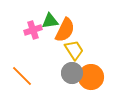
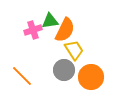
gray circle: moved 8 px left, 3 px up
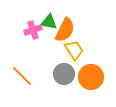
green triangle: moved 1 px left, 1 px down; rotated 18 degrees clockwise
gray circle: moved 4 px down
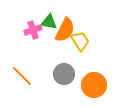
yellow trapezoid: moved 6 px right, 9 px up
orange circle: moved 3 px right, 8 px down
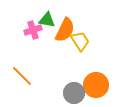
green triangle: moved 2 px left, 2 px up
gray circle: moved 10 px right, 19 px down
orange circle: moved 2 px right
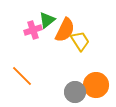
green triangle: rotated 48 degrees counterclockwise
gray circle: moved 1 px right, 1 px up
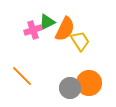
green triangle: moved 2 px down; rotated 12 degrees clockwise
orange semicircle: moved 1 px up
orange circle: moved 7 px left, 2 px up
gray circle: moved 5 px left, 4 px up
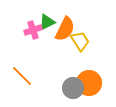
gray circle: moved 3 px right
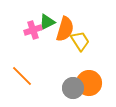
orange semicircle: rotated 10 degrees counterclockwise
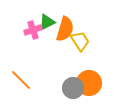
orange line: moved 1 px left, 4 px down
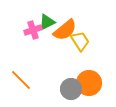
orange semicircle: moved 1 px down; rotated 35 degrees clockwise
gray circle: moved 2 px left, 1 px down
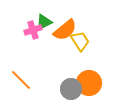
green triangle: moved 3 px left
